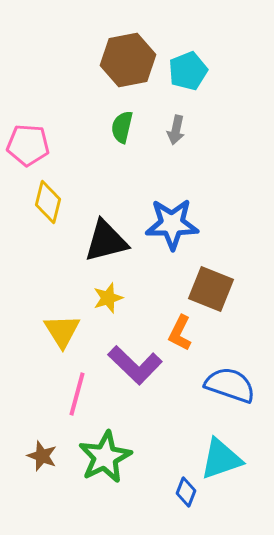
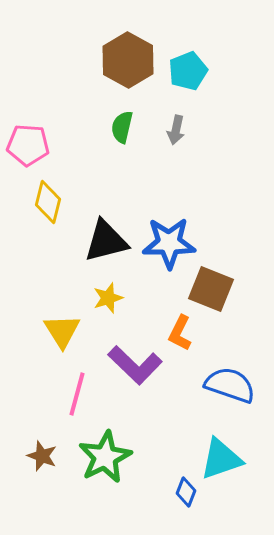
brown hexagon: rotated 20 degrees counterclockwise
blue star: moved 3 px left, 19 px down
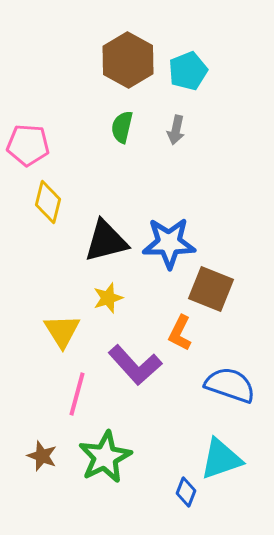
purple L-shape: rotated 4 degrees clockwise
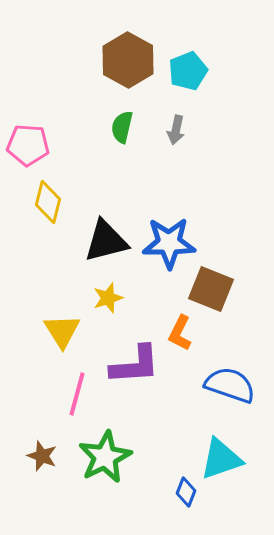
purple L-shape: rotated 52 degrees counterclockwise
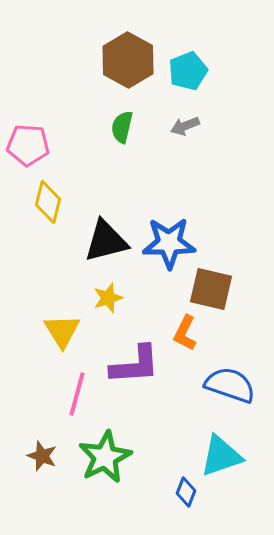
gray arrow: moved 9 px right, 4 px up; rotated 56 degrees clockwise
brown square: rotated 9 degrees counterclockwise
orange L-shape: moved 5 px right
cyan triangle: moved 3 px up
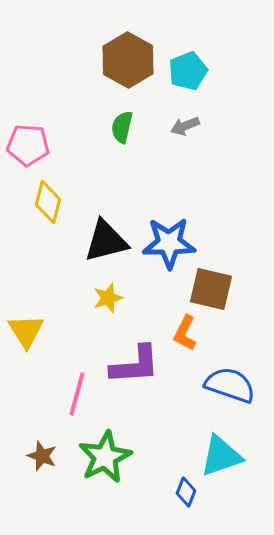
yellow triangle: moved 36 px left
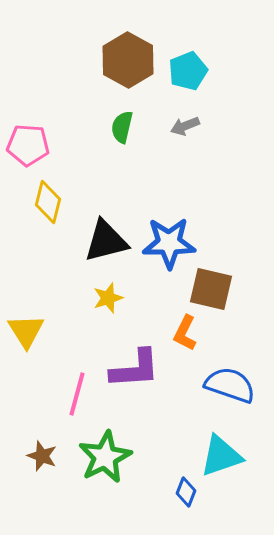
purple L-shape: moved 4 px down
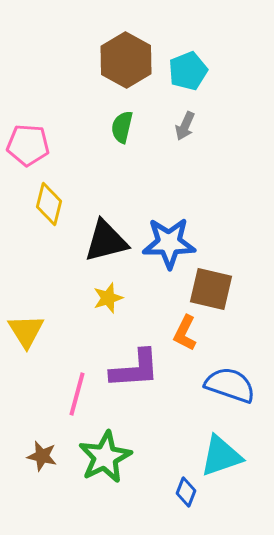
brown hexagon: moved 2 px left
gray arrow: rotated 44 degrees counterclockwise
yellow diamond: moved 1 px right, 2 px down
brown star: rotated 8 degrees counterclockwise
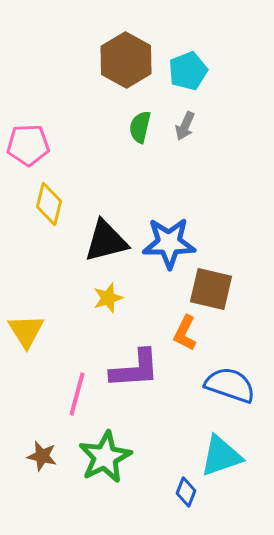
green semicircle: moved 18 px right
pink pentagon: rotated 6 degrees counterclockwise
